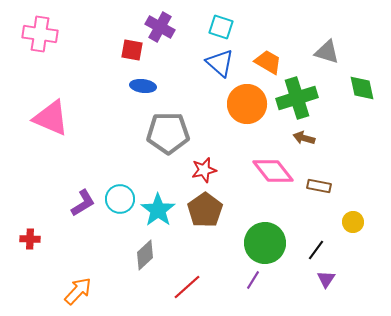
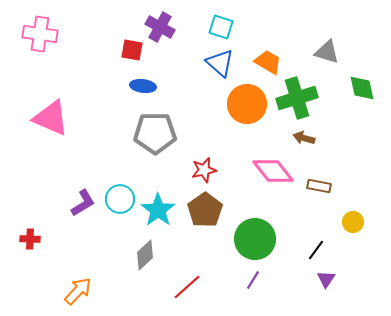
gray pentagon: moved 13 px left
green circle: moved 10 px left, 4 px up
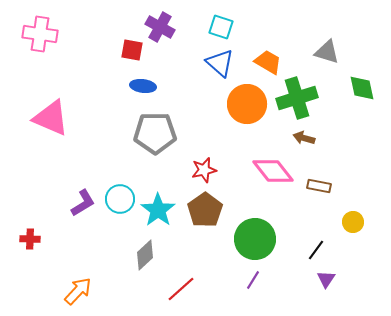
red line: moved 6 px left, 2 px down
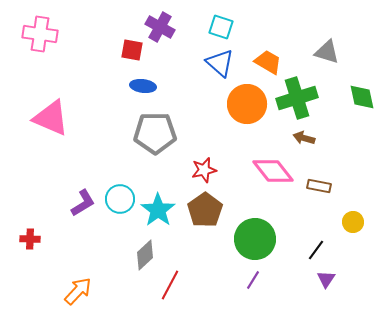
green diamond: moved 9 px down
red line: moved 11 px left, 4 px up; rotated 20 degrees counterclockwise
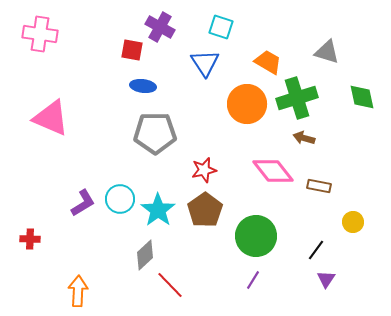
blue triangle: moved 15 px left; rotated 16 degrees clockwise
green circle: moved 1 px right, 3 px up
red line: rotated 72 degrees counterclockwise
orange arrow: rotated 40 degrees counterclockwise
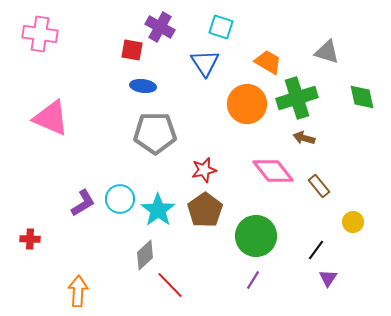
brown rectangle: rotated 40 degrees clockwise
purple triangle: moved 2 px right, 1 px up
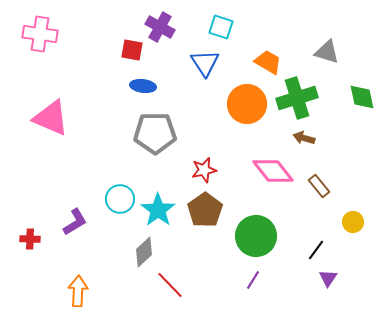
purple L-shape: moved 8 px left, 19 px down
gray diamond: moved 1 px left, 3 px up
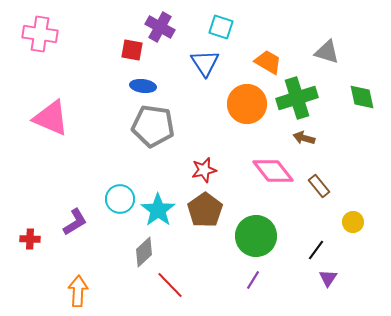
gray pentagon: moved 2 px left, 7 px up; rotated 9 degrees clockwise
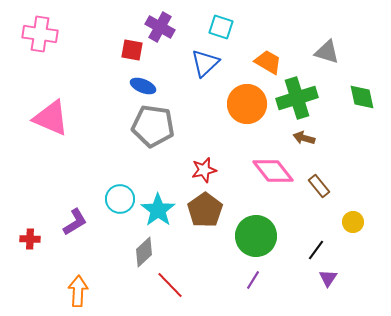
blue triangle: rotated 20 degrees clockwise
blue ellipse: rotated 15 degrees clockwise
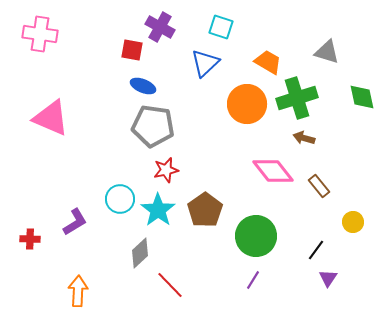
red star: moved 38 px left
gray diamond: moved 4 px left, 1 px down
